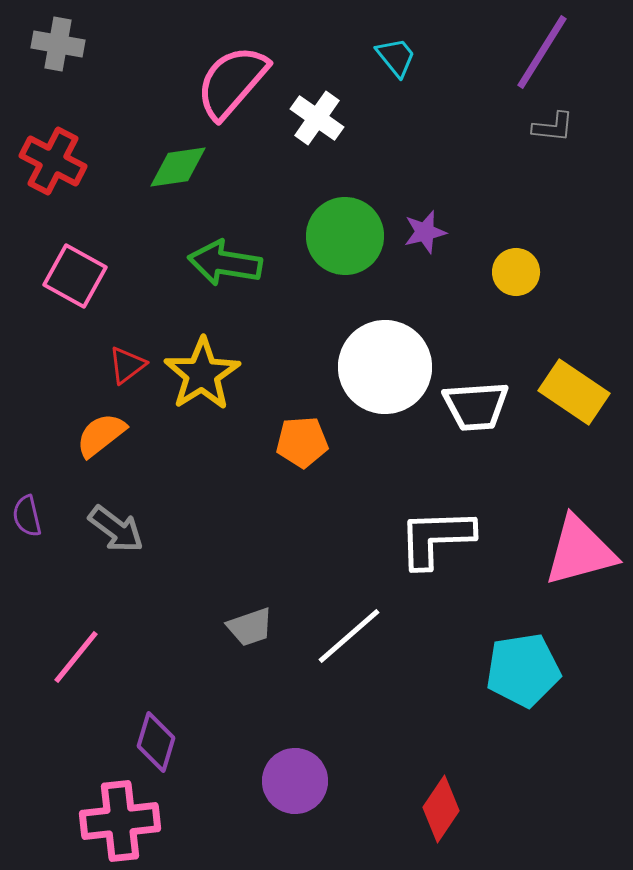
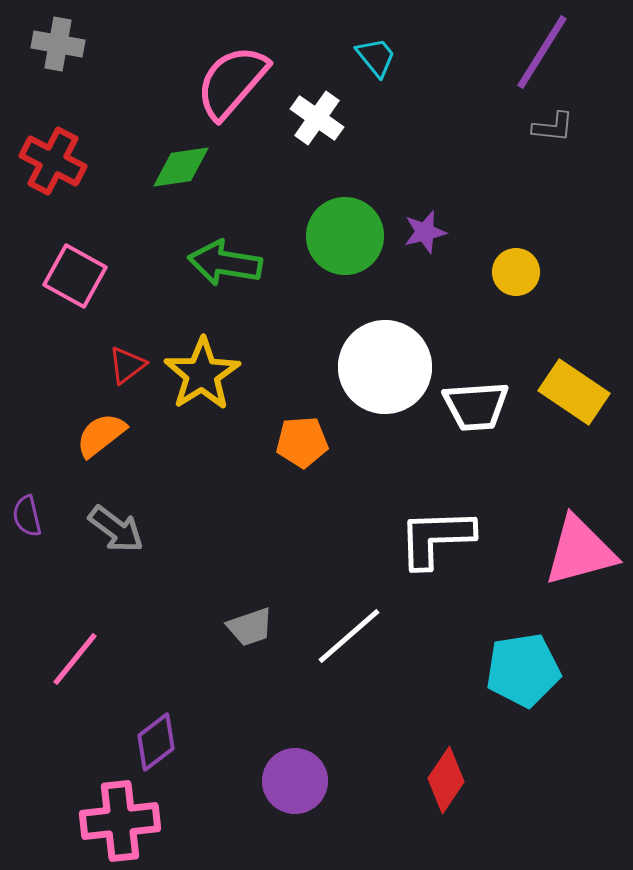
cyan trapezoid: moved 20 px left
green diamond: moved 3 px right
pink line: moved 1 px left, 2 px down
purple diamond: rotated 36 degrees clockwise
red diamond: moved 5 px right, 29 px up
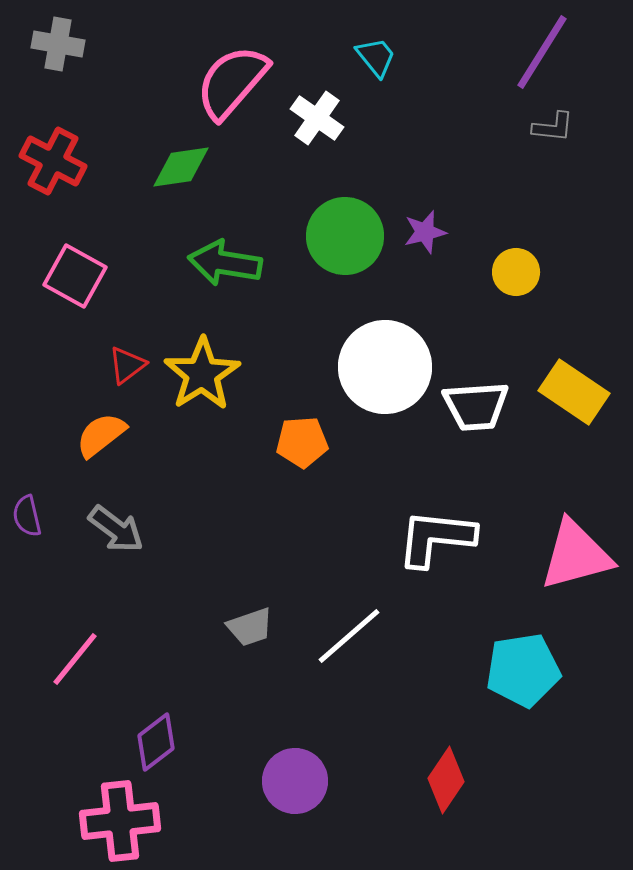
white L-shape: rotated 8 degrees clockwise
pink triangle: moved 4 px left, 4 px down
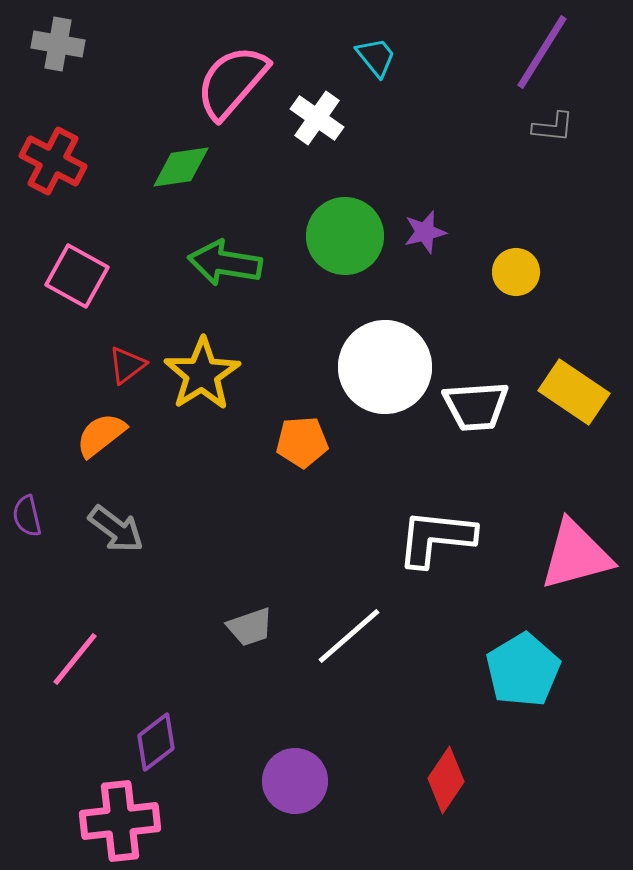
pink square: moved 2 px right
cyan pentagon: rotated 22 degrees counterclockwise
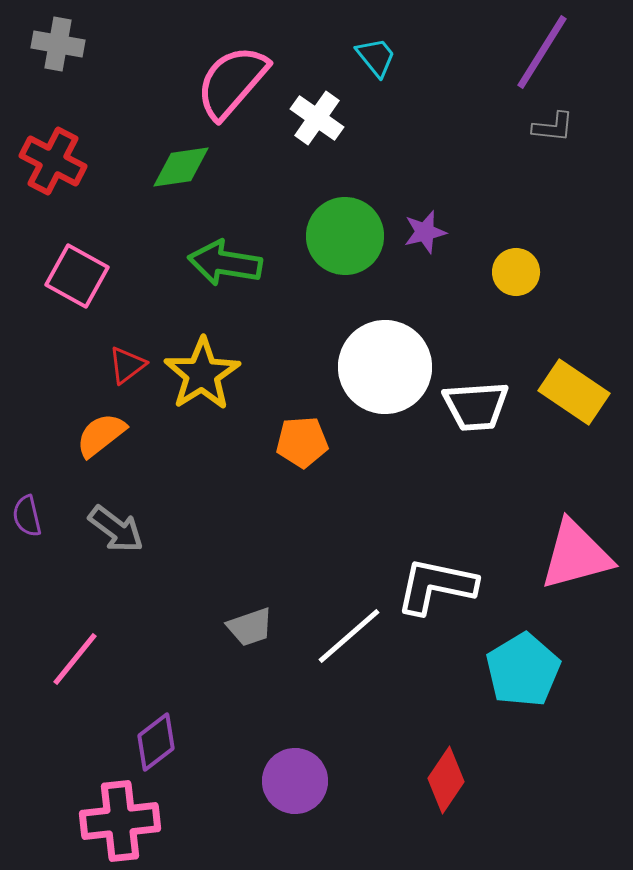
white L-shape: moved 48 px down; rotated 6 degrees clockwise
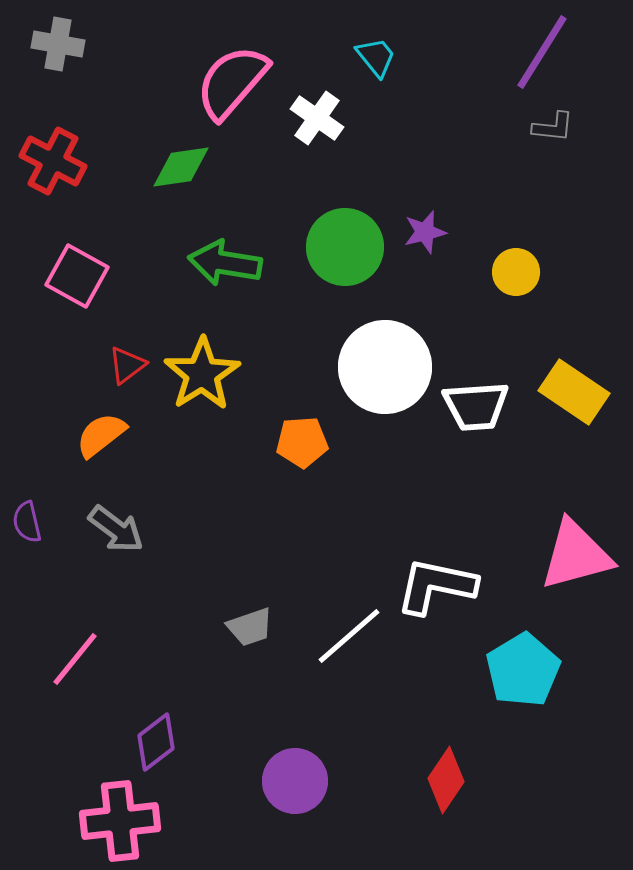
green circle: moved 11 px down
purple semicircle: moved 6 px down
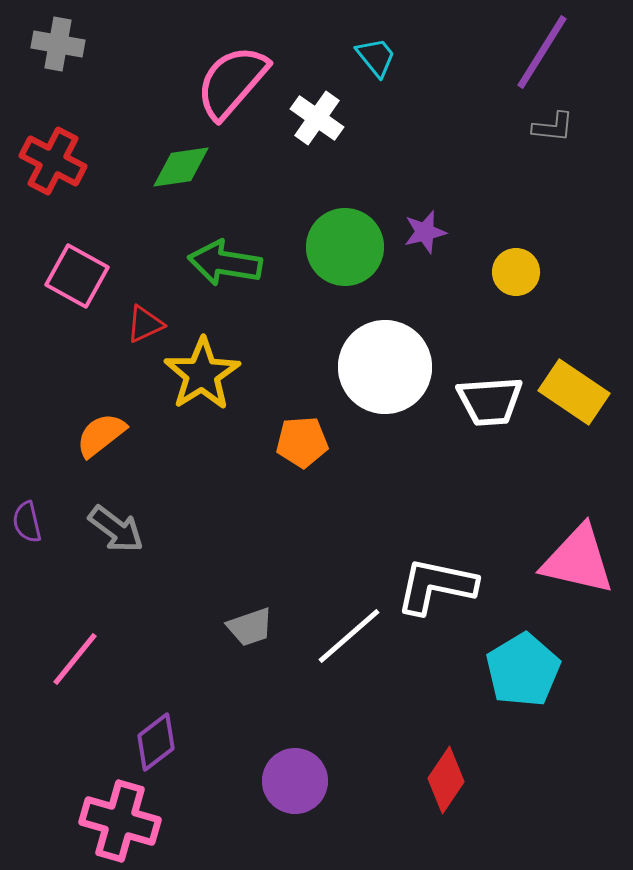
red triangle: moved 18 px right, 41 px up; rotated 12 degrees clockwise
white trapezoid: moved 14 px right, 5 px up
pink triangle: moved 2 px right, 5 px down; rotated 28 degrees clockwise
pink cross: rotated 22 degrees clockwise
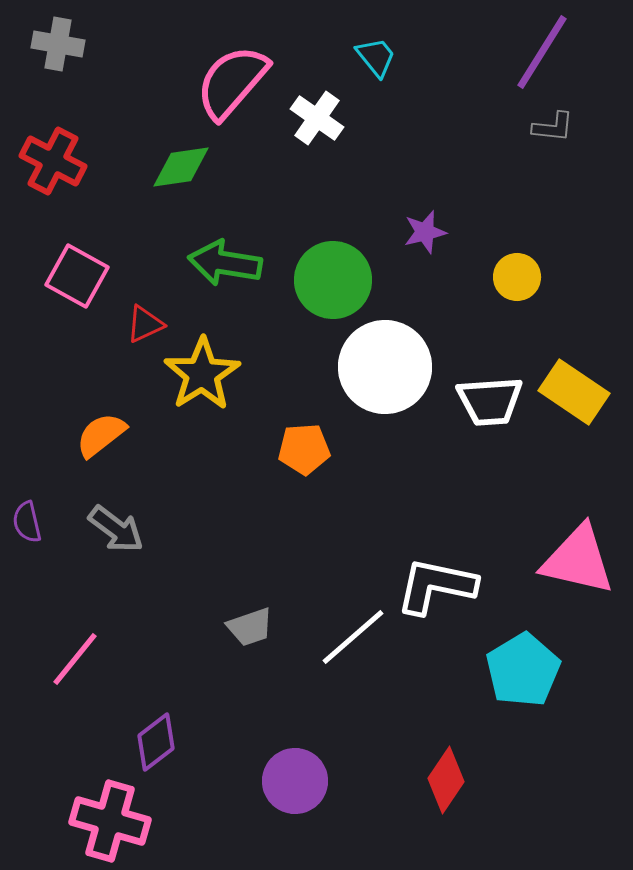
green circle: moved 12 px left, 33 px down
yellow circle: moved 1 px right, 5 px down
orange pentagon: moved 2 px right, 7 px down
white line: moved 4 px right, 1 px down
pink cross: moved 10 px left
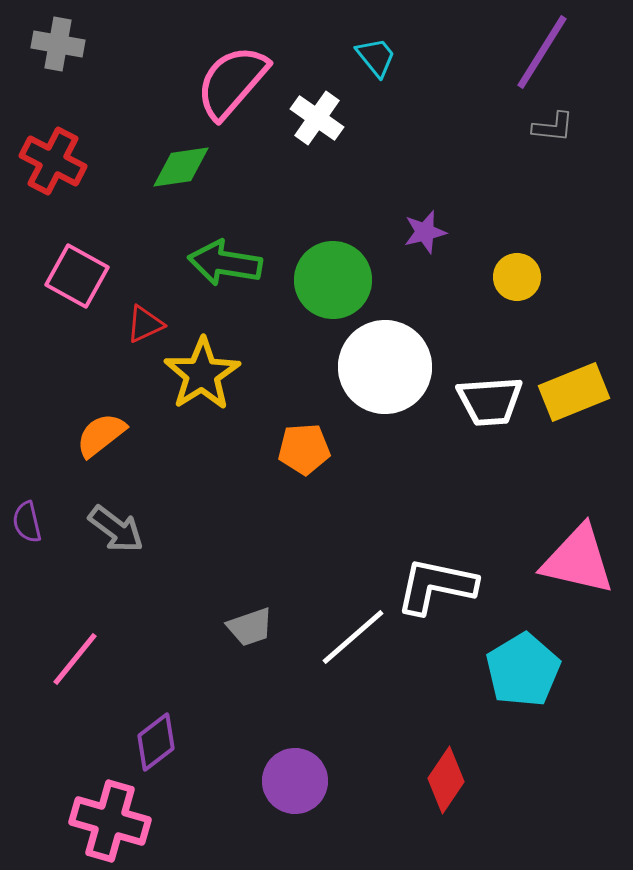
yellow rectangle: rotated 56 degrees counterclockwise
